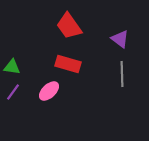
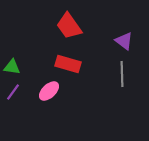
purple triangle: moved 4 px right, 2 px down
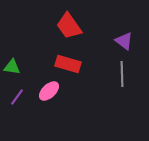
purple line: moved 4 px right, 5 px down
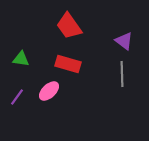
green triangle: moved 9 px right, 8 px up
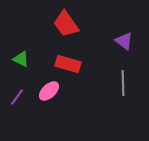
red trapezoid: moved 3 px left, 2 px up
green triangle: rotated 18 degrees clockwise
gray line: moved 1 px right, 9 px down
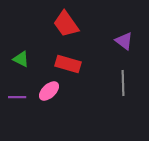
purple line: rotated 54 degrees clockwise
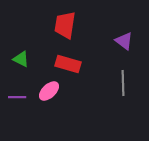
red trapezoid: moved 1 px left, 1 px down; rotated 44 degrees clockwise
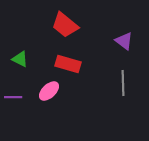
red trapezoid: rotated 60 degrees counterclockwise
green triangle: moved 1 px left
purple line: moved 4 px left
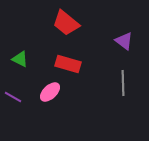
red trapezoid: moved 1 px right, 2 px up
pink ellipse: moved 1 px right, 1 px down
purple line: rotated 30 degrees clockwise
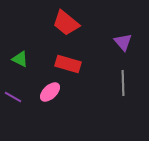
purple triangle: moved 1 px left, 1 px down; rotated 12 degrees clockwise
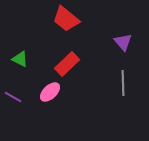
red trapezoid: moved 4 px up
red rectangle: moved 1 px left; rotated 60 degrees counterclockwise
